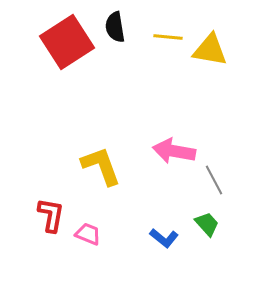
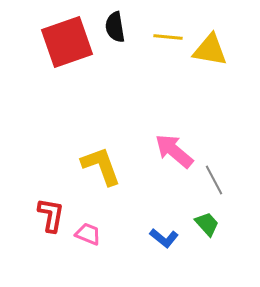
red square: rotated 14 degrees clockwise
pink arrow: rotated 30 degrees clockwise
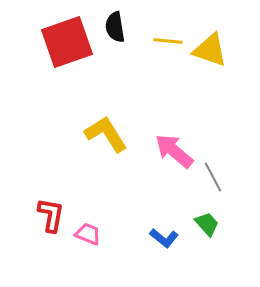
yellow line: moved 4 px down
yellow triangle: rotated 9 degrees clockwise
yellow L-shape: moved 5 px right, 32 px up; rotated 12 degrees counterclockwise
gray line: moved 1 px left, 3 px up
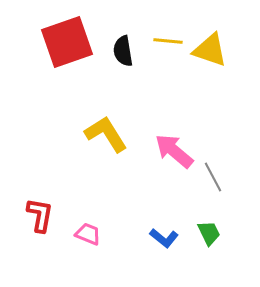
black semicircle: moved 8 px right, 24 px down
red L-shape: moved 11 px left
green trapezoid: moved 2 px right, 9 px down; rotated 16 degrees clockwise
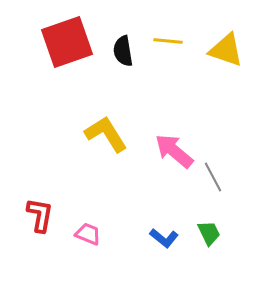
yellow triangle: moved 16 px right
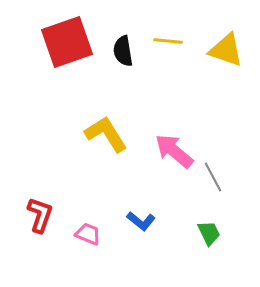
red L-shape: rotated 9 degrees clockwise
blue L-shape: moved 23 px left, 17 px up
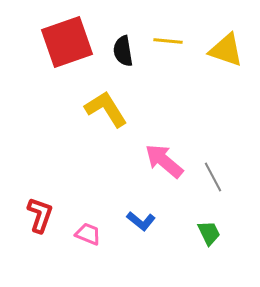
yellow L-shape: moved 25 px up
pink arrow: moved 10 px left, 10 px down
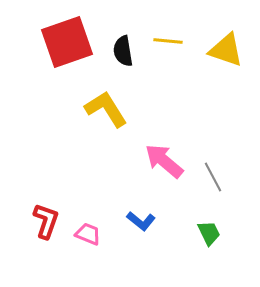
red L-shape: moved 6 px right, 6 px down
